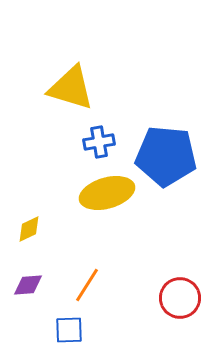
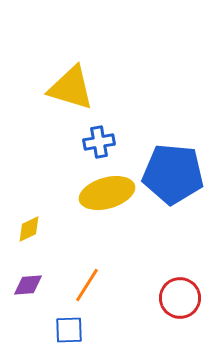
blue pentagon: moved 7 px right, 18 px down
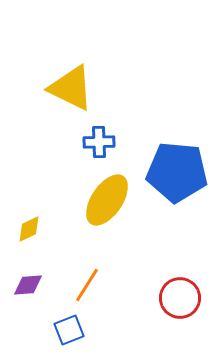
yellow triangle: rotated 9 degrees clockwise
blue cross: rotated 8 degrees clockwise
blue pentagon: moved 4 px right, 2 px up
yellow ellipse: moved 7 px down; rotated 40 degrees counterclockwise
blue square: rotated 20 degrees counterclockwise
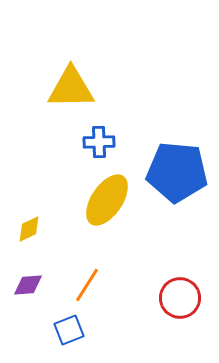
yellow triangle: rotated 27 degrees counterclockwise
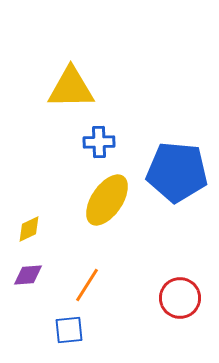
purple diamond: moved 10 px up
blue square: rotated 16 degrees clockwise
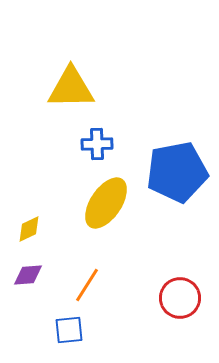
blue cross: moved 2 px left, 2 px down
blue pentagon: rotated 16 degrees counterclockwise
yellow ellipse: moved 1 px left, 3 px down
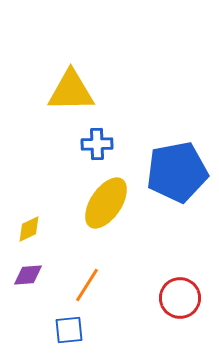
yellow triangle: moved 3 px down
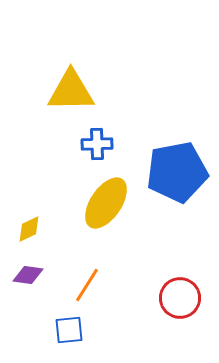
purple diamond: rotated 12 degrees clockwise
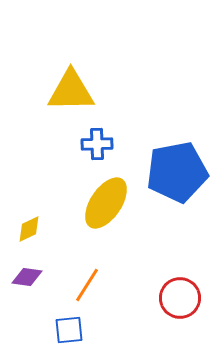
purple diamond: moved 1 px left, 2 px down
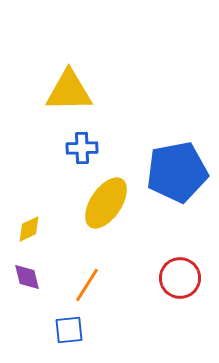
yellow triangle: moved 2 px left
blue cross: moved 15 px left, 4 px down
purple diamond: rotated 68 degrees clockwise
red circle: moved 20 px up
